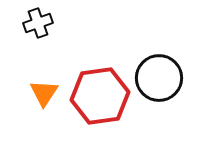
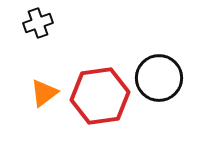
orange triangle: rotated 20 degrees clockwise
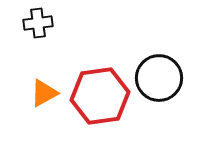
black cross: rotated 12 degrees clockwise
orange triangle: rotated 8 degrees clockwise
